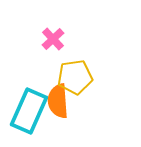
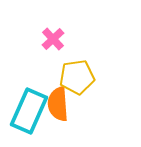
yellow pentagon: moved 2 px right
orange semicircle: moved 3 px down
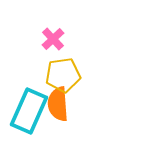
yellow pentagon: moved 14 px left, 2 px up
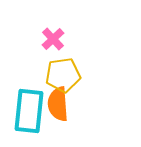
cyan rectangle: rotated 18 degrees counterclockwise
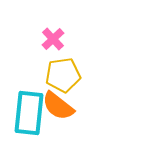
orange semicircle: moved 2 px down; rotated 48 degrees counterclockwise
cyan rectangle: moved 2 px down
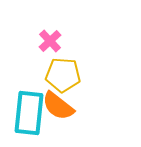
pink cross: moved 3 px left, 2 px down
yellow pentagon: rotated 12 degrees clockwise
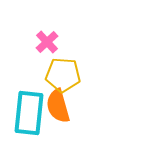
pink cross: moved 3 px left, 1 px down
orange semicircle: rotated 36 degrees clockwise
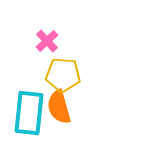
pink cross: moved 1 px up
orange semicircle: moved 1 px right, 1 px down
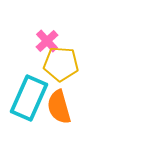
yellow pentagon: moved 2 px left, 11 px up
cyan rectangle: moved 15 px up; rotated 18 degrees clockwise
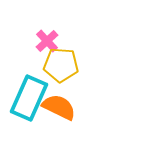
yellow pentagon: moved 1 px down
orange semicircle: rotated 132 degrees clockwise
